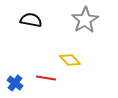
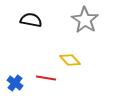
gray star: rotated 8 degrees counterclockwise
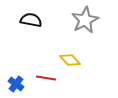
gray star: rotated 12 degrees clockwise
blue cross: moved 1 px right, 1 px down
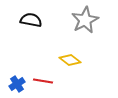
yellow diamond: rotated 10 degrees counterclockwise
red line: moved 3 px left, 3 px down
blue cross: moved 1 px right; rotated 21 degrees clockwise
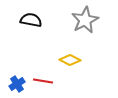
yellow diamond: rotated 10 degrees counterclockwise
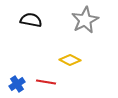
red line: moved 3 px right, 1 px down
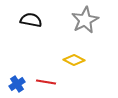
yellow diamond: moved 4 px right
